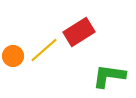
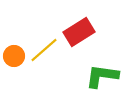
orange circle: moved 1 px right
green L-shape: moved 7 px left
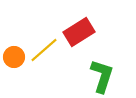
orange circle: moved 1 px down
green L-shape: rotated 100 degrees clockwise
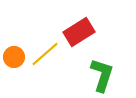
yellow line: moved 1 px right, 4 px down
green L-shape: moved 1 px up
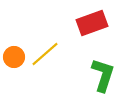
red rectangle: moved 13 px right, 9 px up; rotated 12 degrees clockwise
green L-shape: moved 1 px right
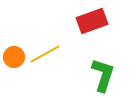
red rectangle: moved 2 px up
yellow line: rotated 12 degrees clockwise
